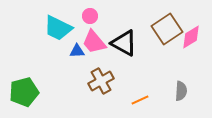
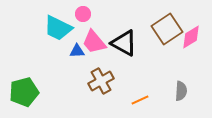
pink circle: moved 7 px left, 2 px up
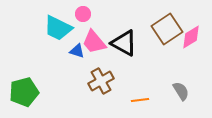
blue triangle: rotated 21 degrees clockwise
gray semicircle: rotated 36 degrees counterclockwise
orange line: rotated 18 degrees clockwise
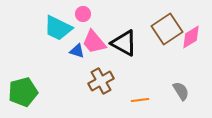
green pentagon: moved 1 px left
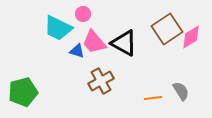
orange line: moved 13 px right, 2 px up
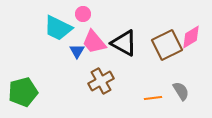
brown square: moved 16 px down; rotated 8 degrees clockwise
blue triangle: rotated 42 degrees clockwise
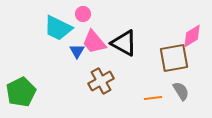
pink diamond: moved 1 px right, 1 px up
brown square: moved 7 px right, 13 px down; rotated 16 degrees clockwise
green pentagon: moved 2 px left; rotated 12 degrees counterclockwise
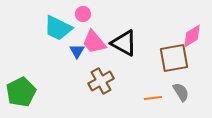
gray semicircle: moved 1 px down
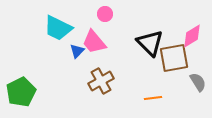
pink circle: moved 22 px right
black triangle: moved 26 px right; rotated 16 degrees clockwise
blue triangle: rotated 14 degrees clockwise
gray semicircle: moved 17 px right, 10 px up
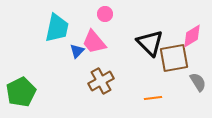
cyan trapezoid: moved 1 px left; rotated 104 degrees counterclockwise
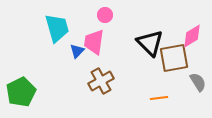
pink circle: moved 1 px down
cyan trapezoid: rotated 28 degrees counterclockwise
pink trapezoid: rotated 48 degrees clockwise
orange line: moved 6 px right
